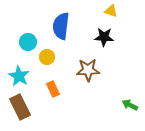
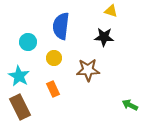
yellow circle: moved 7 px right, 1 px down
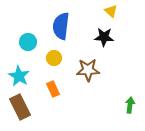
yellow triangle: rotated 24 degrees clockwise
green arrow: rotated 70 degrees clockwise
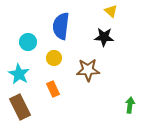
cyan star: moved 2 px up
